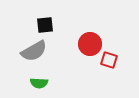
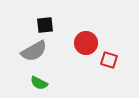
red circle: moved 4 px left, 1 px up
green semicircle: rotated 24 degrees clockwise
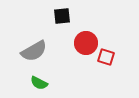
black square: moved 17 px right, 9 px up
red square: moved 3 px left, 3 px up
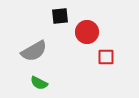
black square: moved 2 px left
red circle: moved 1 px right, 11 px up
red square: rotated 18 degrees counterclockwise
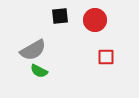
red circle: moved 8 px right, 12 px up
gray semicircle: moved 1 px left, 1 px up
green semicircle: moved 12 px up
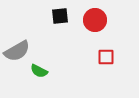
gray semicircle: moved 16 px left, 1 px down
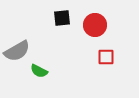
black square: moved 2 px right, 2 px down
red circle: moved 5 px down
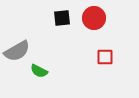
red circle: moved 1 px left, 7 px up
red square: moved 1 px left
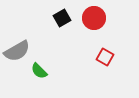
black square: rotated 24 degrees counterclockwise
red square: rotated 30 degrees clockwise
green semicircle: rotated 18 degrees clockwise
